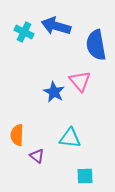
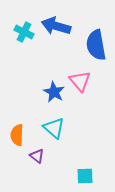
cyan triangle: moved 16 px left, 10 px up; rotated 35 degrees clockwise
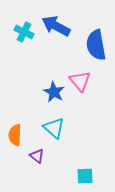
blue arrow: rotated 12 degrees clockwise
orange semicircle: moved 2 px left
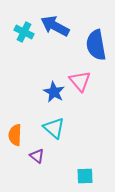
blue arrow: moved 1 px left
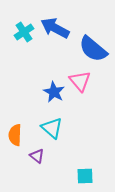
blue arrow: moved 2 px down
cyan cross: rotated 30 degrees clockwise
blue semicircle: moved 3 px left, 4 px down; rotated 40 degrees counterclockwise
cyan triangle: moved 2 px left
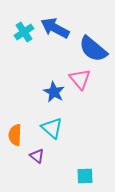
pink triangle: moved 2 px up
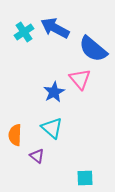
blue star: rotated 15 degrees clockwise
cyan square: moved 2 px down
